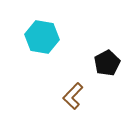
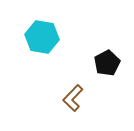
brown L-shape: moved 2 px down
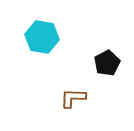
brown L-shape: rotated 48 degrees clockwise
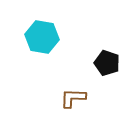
black pentagon: rotated 25 degrees counterclockwise
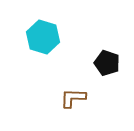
cyan hexagon: moved 1 px right; rotated 8 degrees clockwise
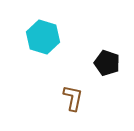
brown L-shape: rotated 100 degrees clockwise
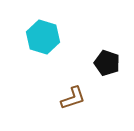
brown L-shape: rotated 60 degrees clockwise
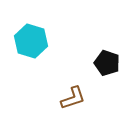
cyan hexagon: moved 12 px left, 4 px down
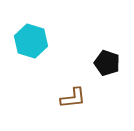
brown L-shape: rotated 12 degrees clockwise
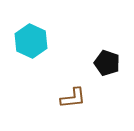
cyan hexagon: rotated 8 degrees clockwise
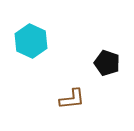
brown L-shape: moved 1 px left, 1 px down
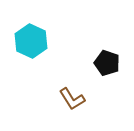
brown L-shape: rotated 64 degrees clockwise
